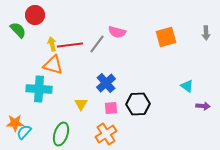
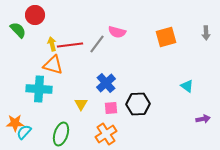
purple arrow: moved 13 px down; rotated 16 degrees counterclockwise
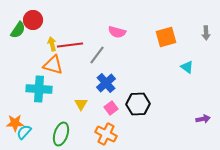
red circle: moved 2 px left, 5 px down
green semicircle: rotated 78 degrees clockwise
gray line: moved 11 px down
cyan triangle: moved 19 px up
pink square: rotated 32 degrees counterclockwise
orange cross: rotated 30 degrees counterclockwise
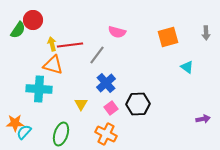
orange square: moved 2 px right
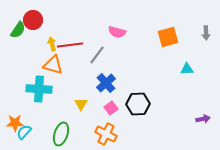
cyan triangle: moved 2 px down; rotated 40 degrees counterclockwise
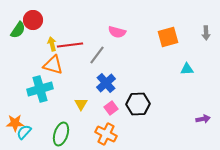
cyan cross: moved 1 px right; rotated 20 degrees counterclockwise
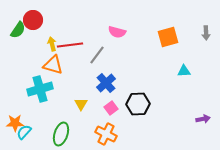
cyan triangle: moved 3 px left, 2 px down
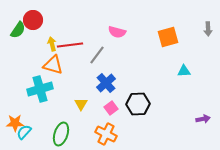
gray arrow: moved 2 px right, 4 px up
